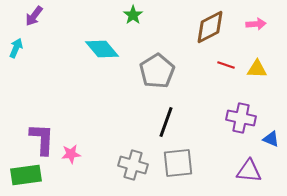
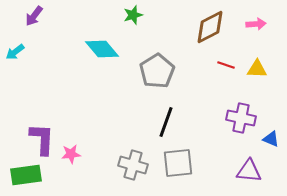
green star: rotated 18 degrees clockwise
cyan arrow: moved 1 px left, 4 px down; rotated 150 degrees counterclockwise
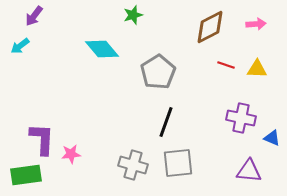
cyan arrow: moved 5 px right, 6 px up
gray pentagon: moved 1 px right, 1 px down
blue triangle: moved 1 px right, 1 px up
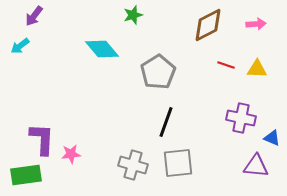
brown diamond: moved 2 px left, 2 px up
purple triangle: moved 7 px right, 5 px up
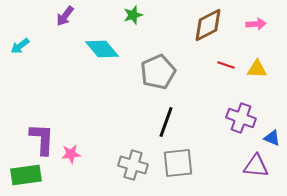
purple arrow: moved 31 px right
gray pentagon: rotated 8 degrees clockwise
purple cross: rotated 8 degrees clockwise
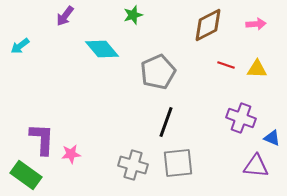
green rectangle: rotated 44 degrees clockwise
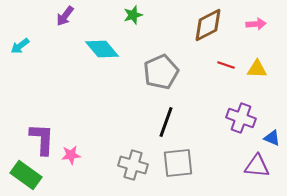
gray pentagon: moved 3 px right
pink star: moved 1 px down
purple triangle: moved 1 px right
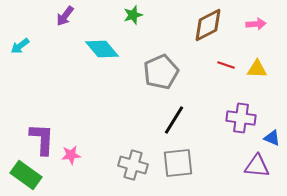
purple cross: rotated 12 degrees counterclockwise
black line: moved 8 px right, 2 px up; rotated 12 degrees clockwise
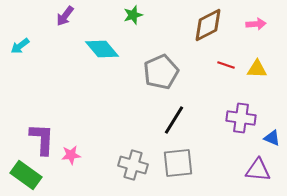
purple triangle: moved 1 px right, 4 px down
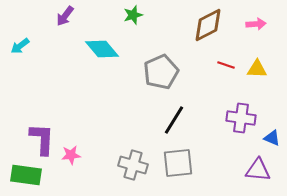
green rectangle: rotated 28 degrees counterclockwise
